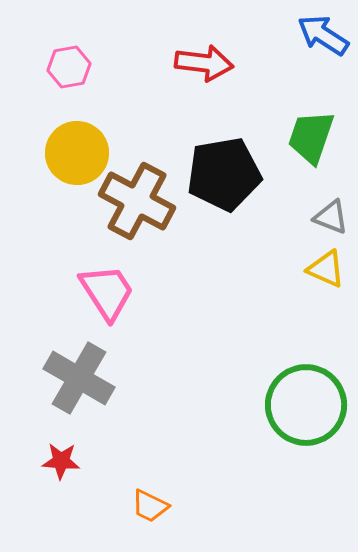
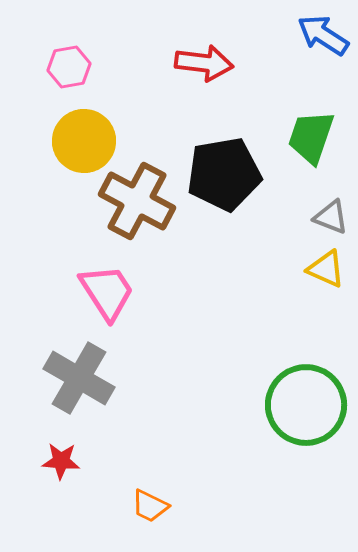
yellow circle: moved 7 px right, 12 px up
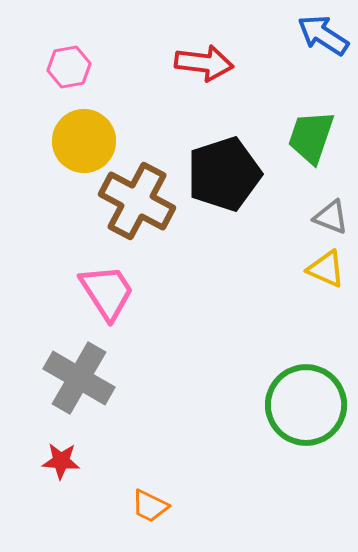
black pentagon: rotated 8 degrees counterclockwise
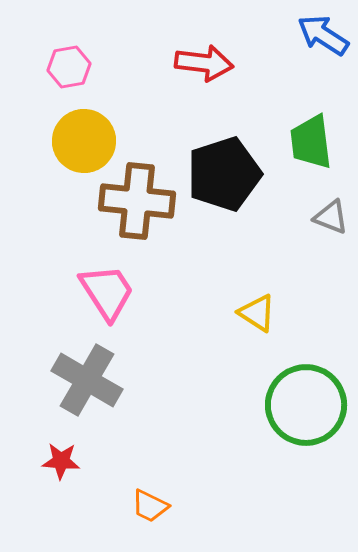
green trapezoid: moved 5 px down; rotated 26 degrees counterclockwise
brown cross: rotated 22 degrees counterclockwise
yellow triangle: moved 69 px left, 44 px down; rotated 9 degrees clockwise
gray cross: moved 8 px right, 2 px down
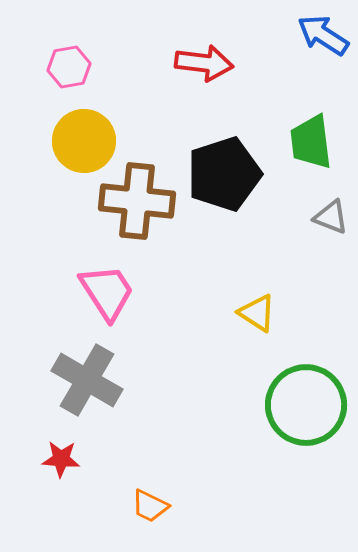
red star: moved 2 px up
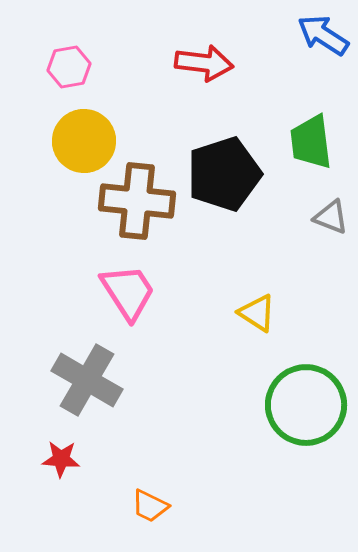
pink trapezoid: moved 21 px right
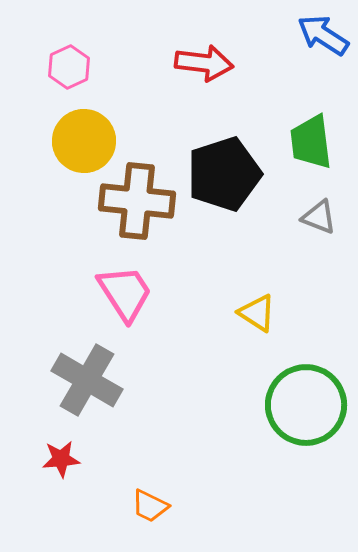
pink hexagon: rotated 15 degrees counterclockwise
gray triangle: moved 12 px left
pink trapezoid: moved 3 px left, 1 px down
red star: rotated 9 degrees counterclockwise
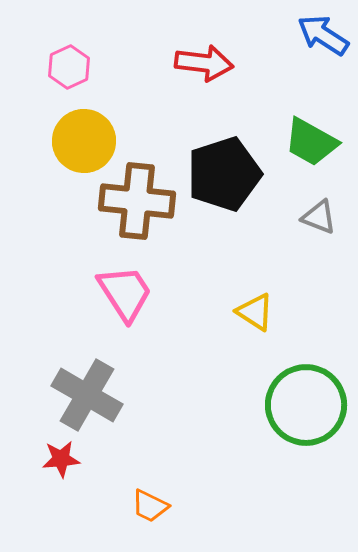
green trapezoid: rotated 54 degrees counterclockwise
yellow triangle: moved 2 px left, 1 px up
gray cross: moved 15 px down
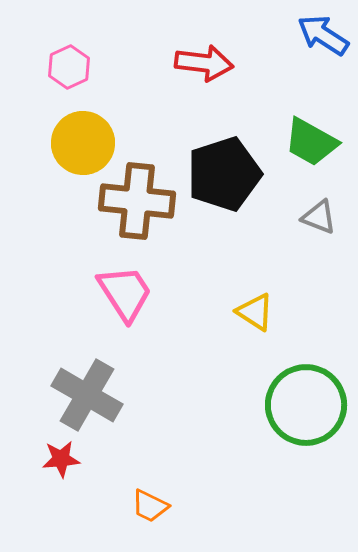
yellow circle: moved 1 px left, 2 px down
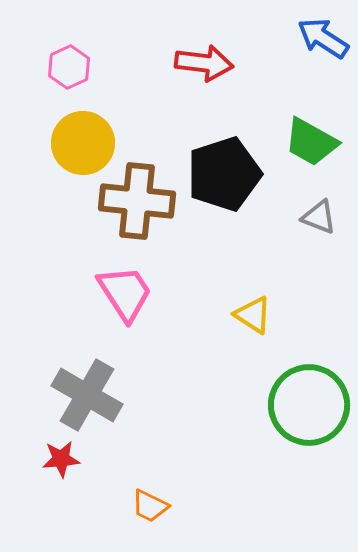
blue arrow: moved 3 px down
yellow triangle: moved 2 px left, 3 px down
green circle: moved 3 px right
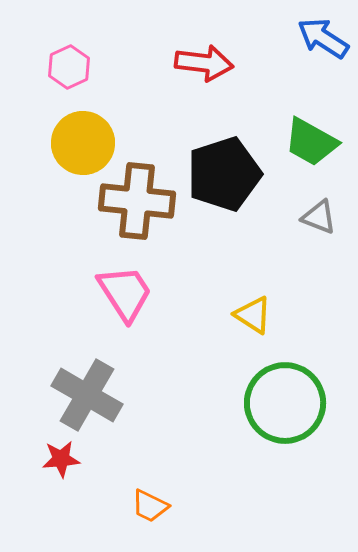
green circle: moved 24 px left, 2 px up
